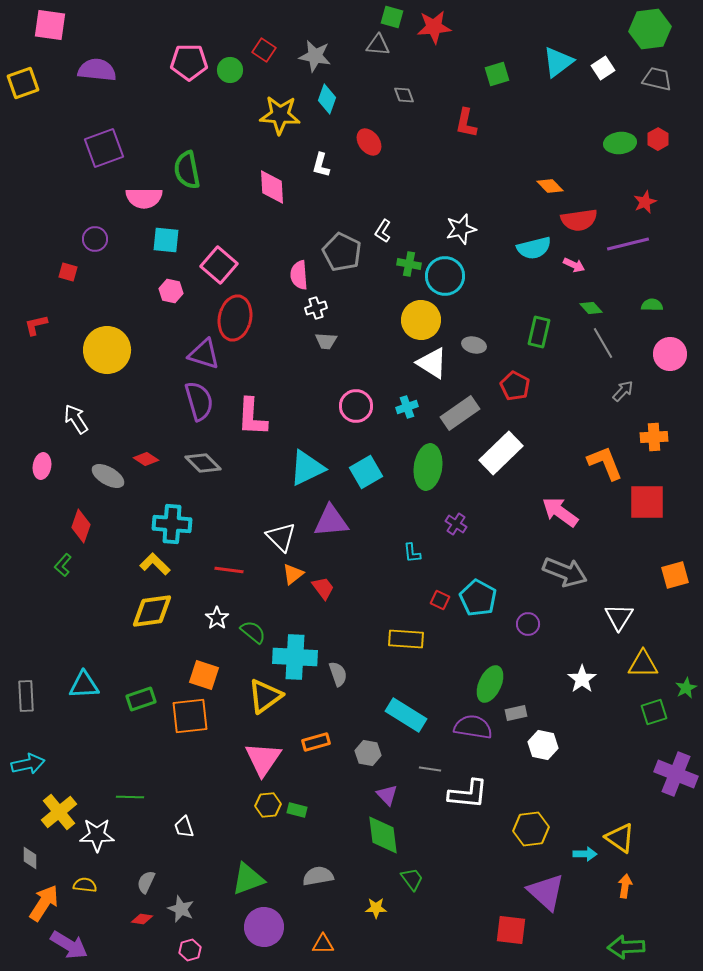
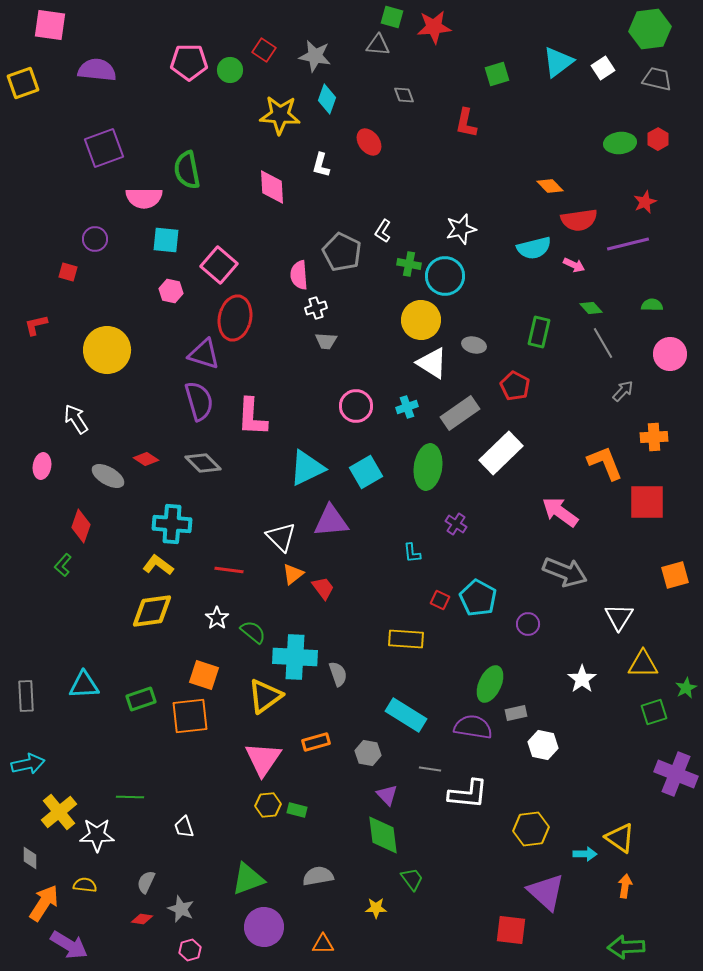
yellow L-shape at (155, 564): moved 3 px right, 1 px down; rotated 8 degrees counterclockwise
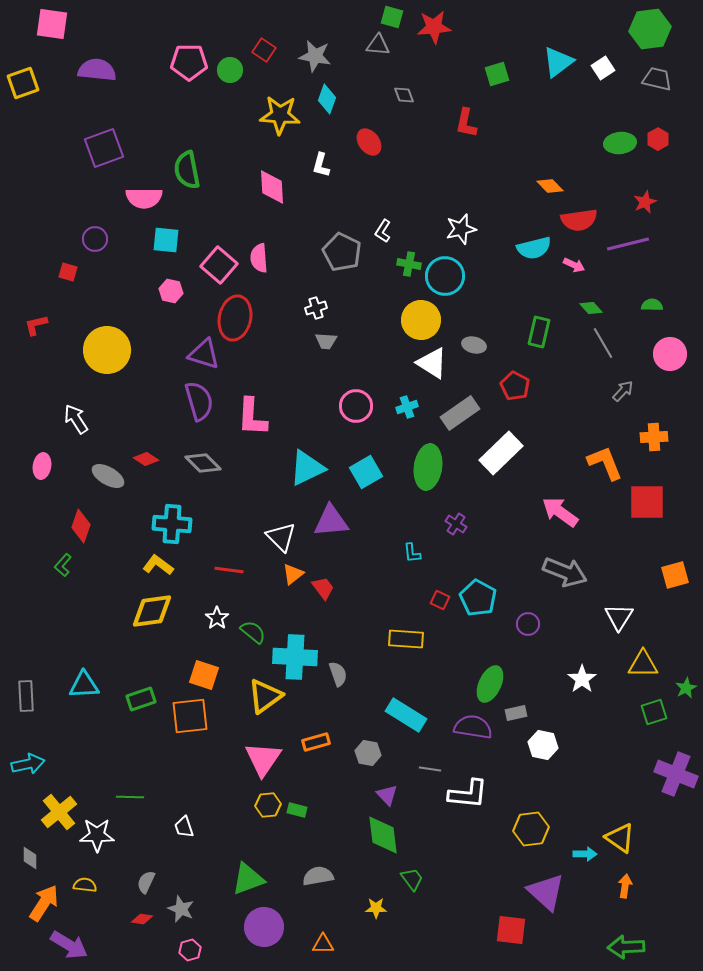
pink square at (50, 25): moved 2 px right, 1 px up
pink semicircle at (299, 275): moved 40 px left, 17 px up
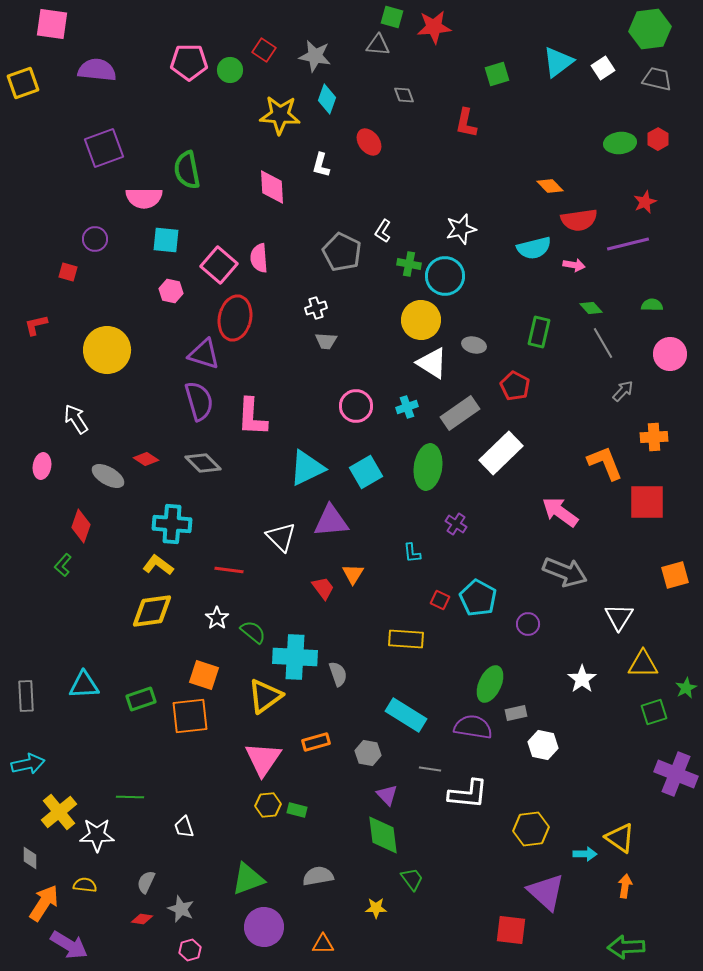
pink arrow at (574, 265): rotated 15 degrees counterclockwise
orange triangle at (293, 574): moved 60 px right; rotated 20 degrees counterclockwise
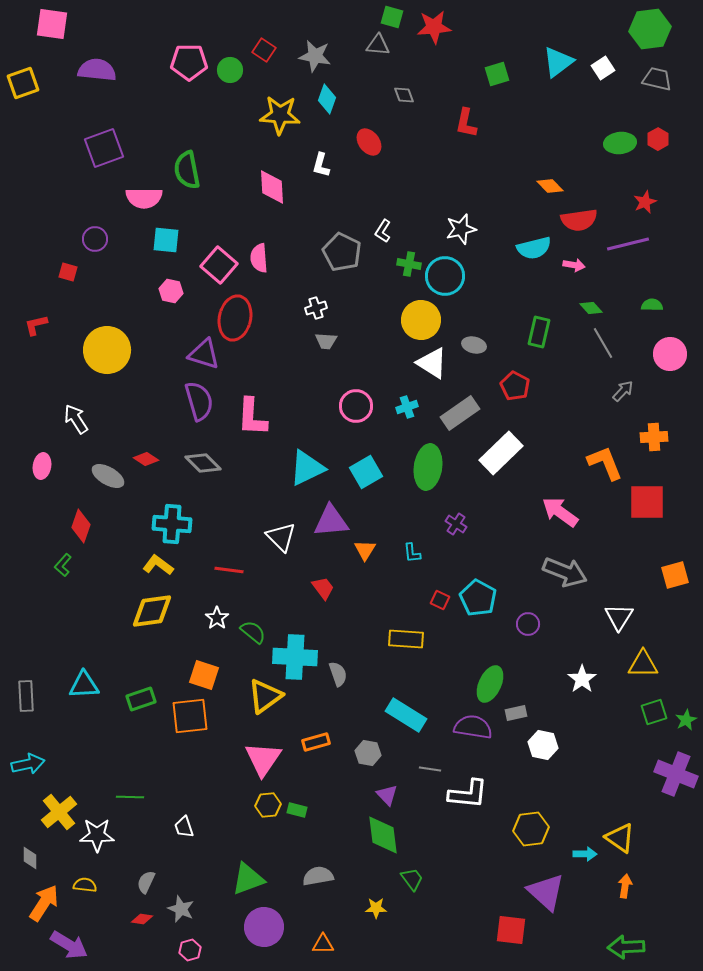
orange triangle at (353, 574): moved 12 px right, 24 px up
green star at (686, 688): moved 32 px down
